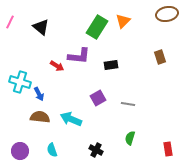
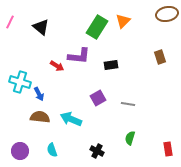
black cross: moved 1 px right, 1 px down
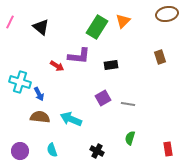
purple square: moved 5 px right
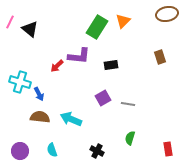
black triangle: moved 11 px left, 2 px down
red arrow: rotated 104 degrees clockwise
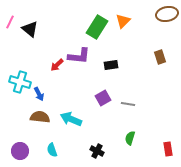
red arrow: moved 1 px up
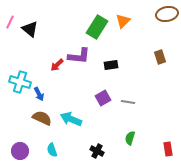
gray line: moved 2 px up
brown semicircle: moved 2 px right, 1 px down; rotated 18 degrees clockwise
